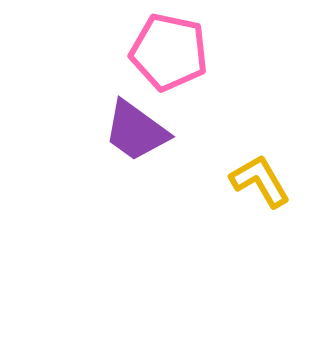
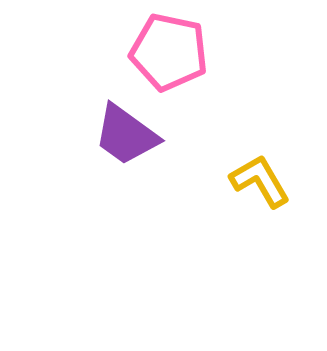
purple trapezoid: moved 10 px left, 4 px down
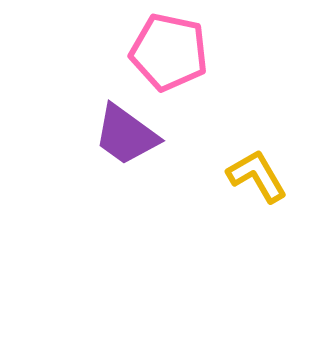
yellow L-shape: moved 3 px left, 5 px up
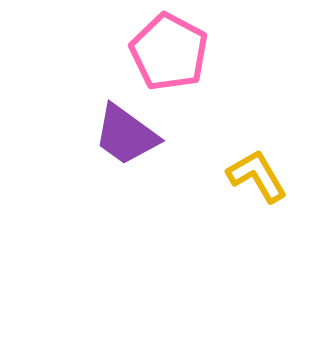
pink pentagon: rotated 16 degrees clockwise
